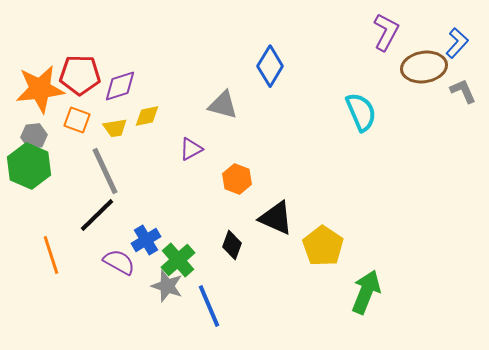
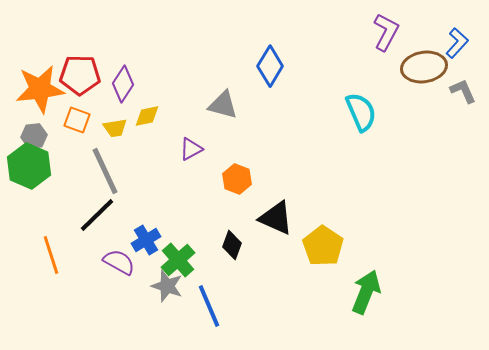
purple diamond: moved 3 px right, 2 px up; rotated 39 degrees counterclockwise
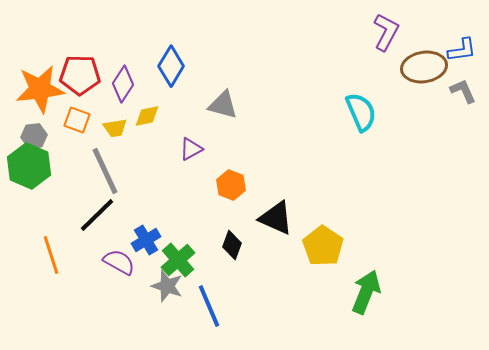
blue L-shape: moved 5 px right, 7 px down; rotated 40 degrees clockwise
blue diamond: moved 99 px left
orange hexagon: moved 6 px left, 6 px down
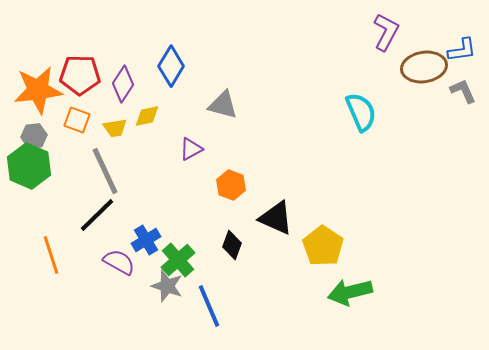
orange star: moved 2 px left, 1 px down
green arrow: moved 16 px left; rotated 126 degrees counterclockwise
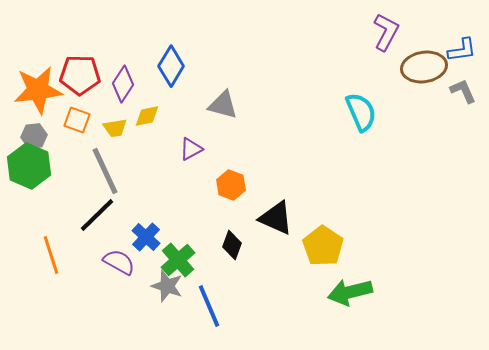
blue cross: moved 3 px up; rotated 16 degrees counterclockwise
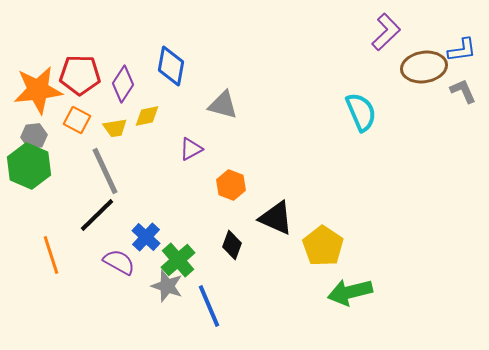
purple L-shape: rotated 18 degrees clockwise
blue diamond: rotated 21 degrees counterclockwise
orange square: rotated 8 degrees clockwise
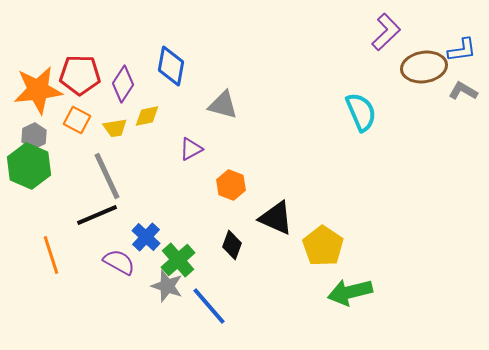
gray L-shape: rotated 36 degrees counterclockwise
gray hexagon: rotated 20 degrees counterclockwise
gray line: moved 2 px right, 5 px down
black line: rotated 21 degrees clockwise
blue line: rotated 18 degrees counterclockwise
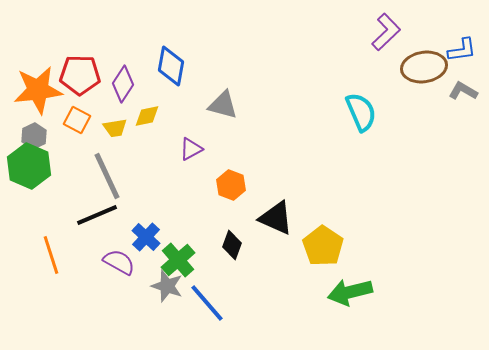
blue line: moved 2 px left, 3 px up
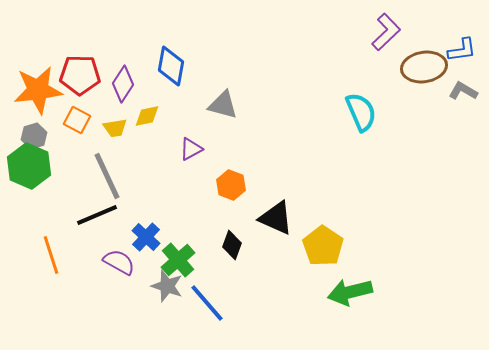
gray hexagon: rotated 10 degrees clockwise
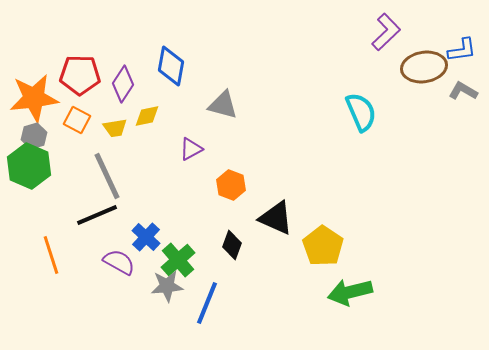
orange star: moved 4 px left, 8 px down
gray star: rotated 24 degrees counterclockwise
blue line: rotated 63 degrees clockwise
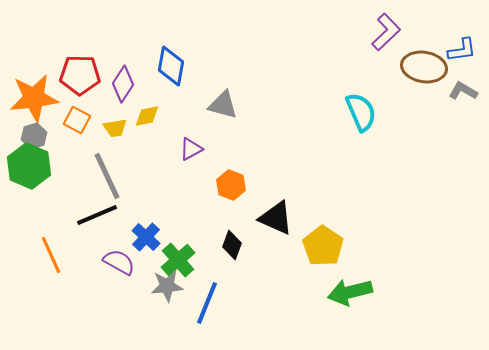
brown ellipse: rotated 18 degrees clockwise
orange line: rotated 6 degrees counterclockwise
